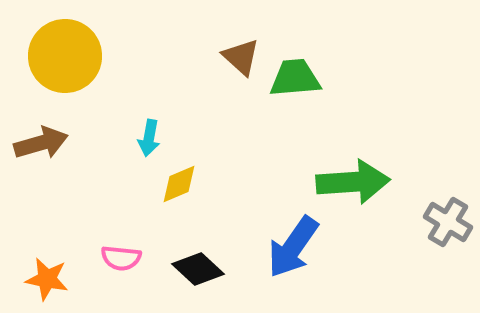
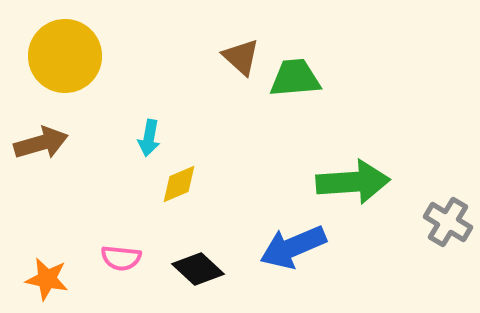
blue arrow: rotated 32 degrees clockwise
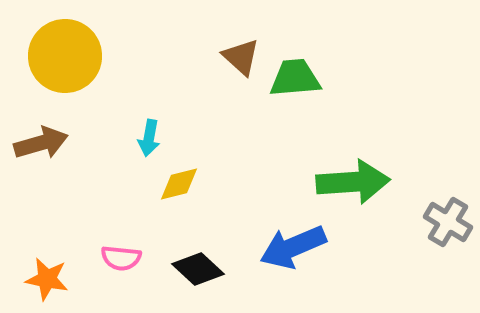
yellow diamond: rotated 9 degrees clockwise
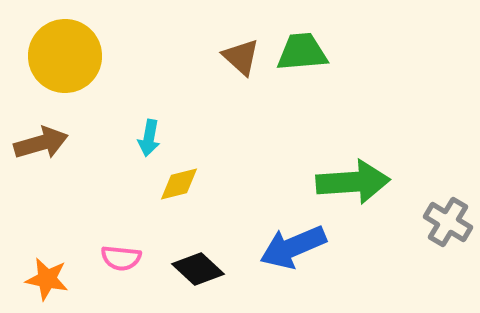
green trapezoid: moved 7 px right, 26 px up
